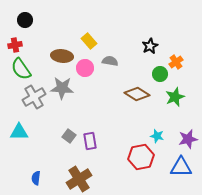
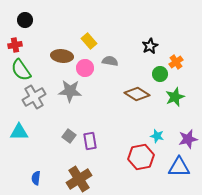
green semicircle: moved 1 px down
gray star: moved 8 px right, 3 px down
blue triangle: moved 2 px left
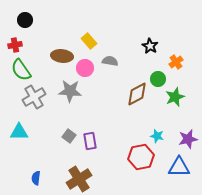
black star: rotated 14 degrees counterclockwise
green circle: moved 2 px left, 5 px down
brown diamond: rotated 60 degrees counterclockwise
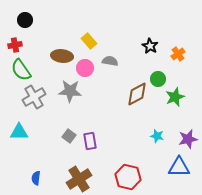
orange cross: moved 2 px right, 8 px up
red hexagon: moved 13 px left, 20 px down; rotated 25 degrees clockwise
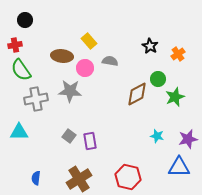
gray cross: moved 2 px right, 2 px down; rotated 20 degrees clockwise
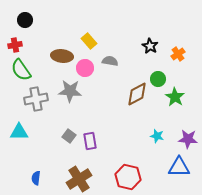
green star: rotated 18 degrees counterclockwise
purple star: rotated 18 degrees clockwise
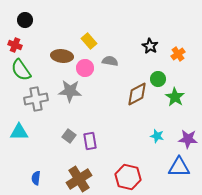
red cross: rotated 32 degrees clockwise
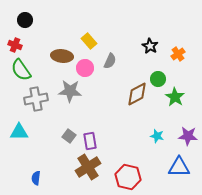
gray semicircle: rotated 105 degrees clockwise
purple star: moved 3 px up
brown cross: moved 9 px right, 12 px up
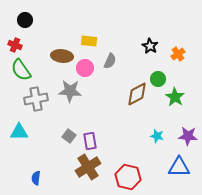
yellow rectangle: rotated 42 degrees counterclockwise
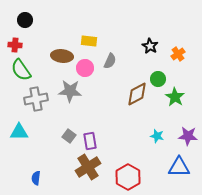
red cross: rotated 16 degrees counterclockwise
red hexagon: rotated 15 degrees clockwise
